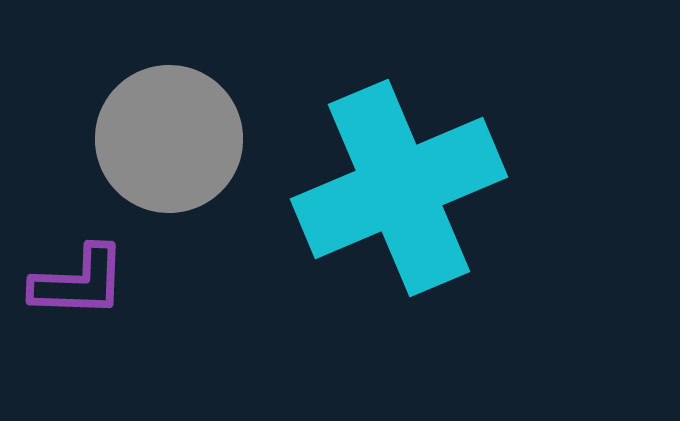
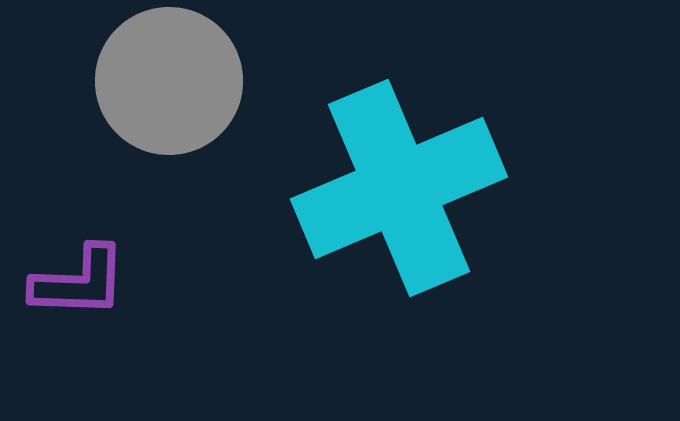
gray circle: moved 58 px up
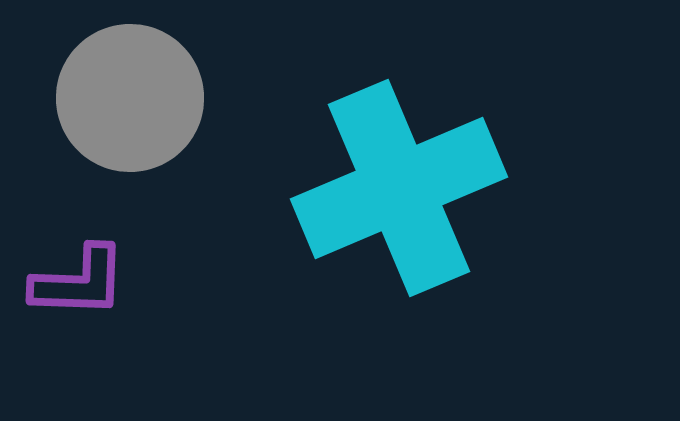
gray circle: moved 39 px left, 17 px down
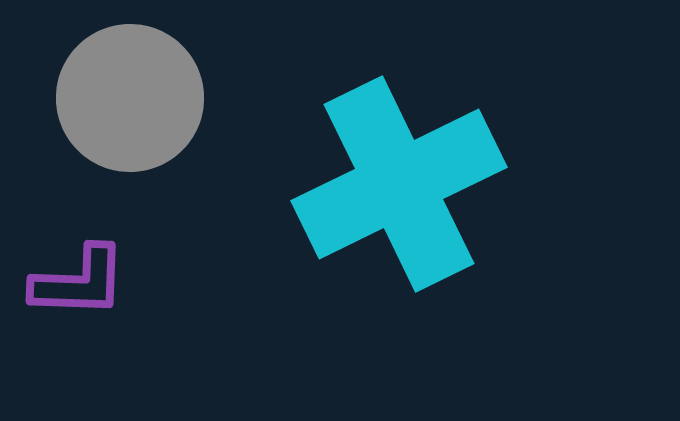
cyan cross: moved 4 px up; rotated 3 degrees counterclockwise
